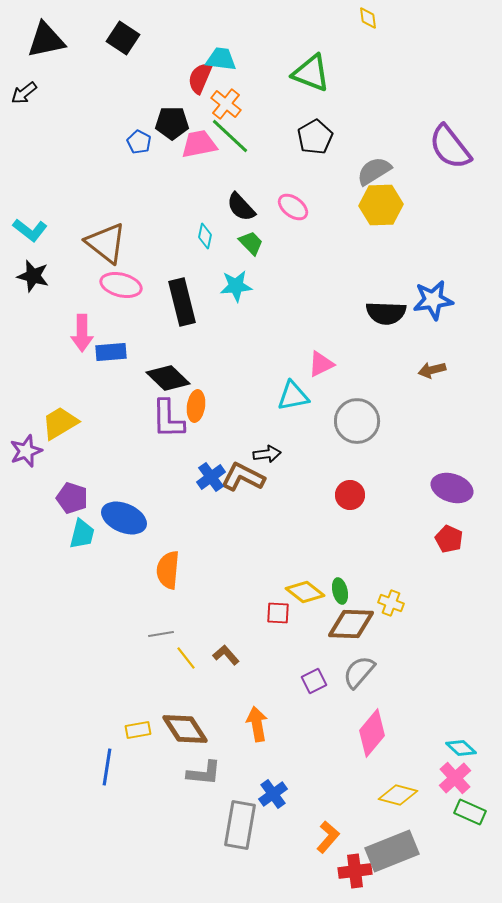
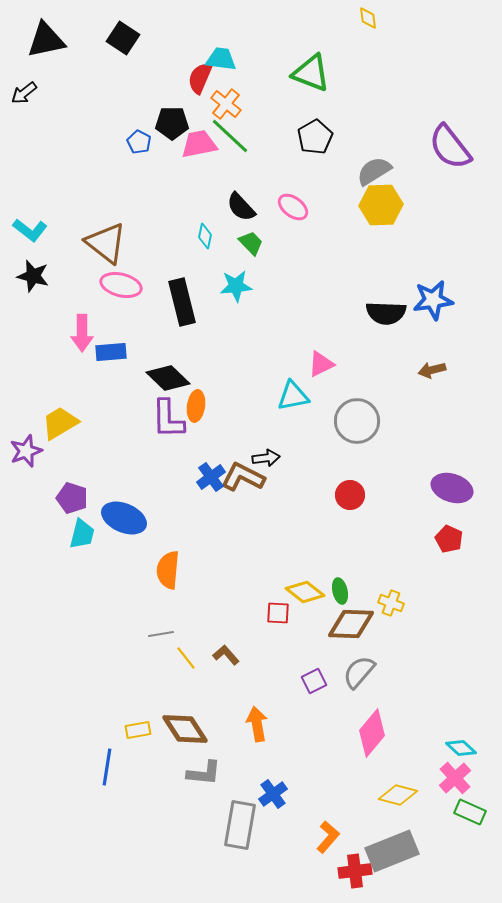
black arrow at (267, 454): moved 1 px left, 4 px down
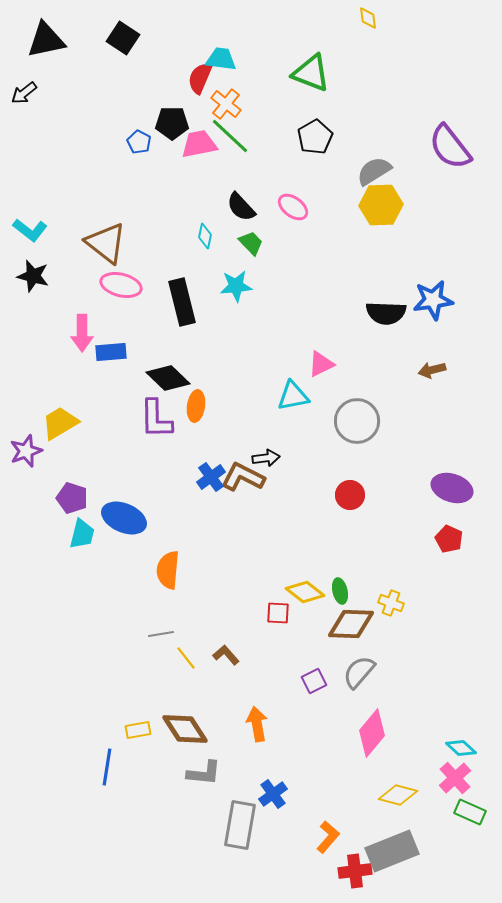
purple L-shape at (168, 419): moved 12 px left
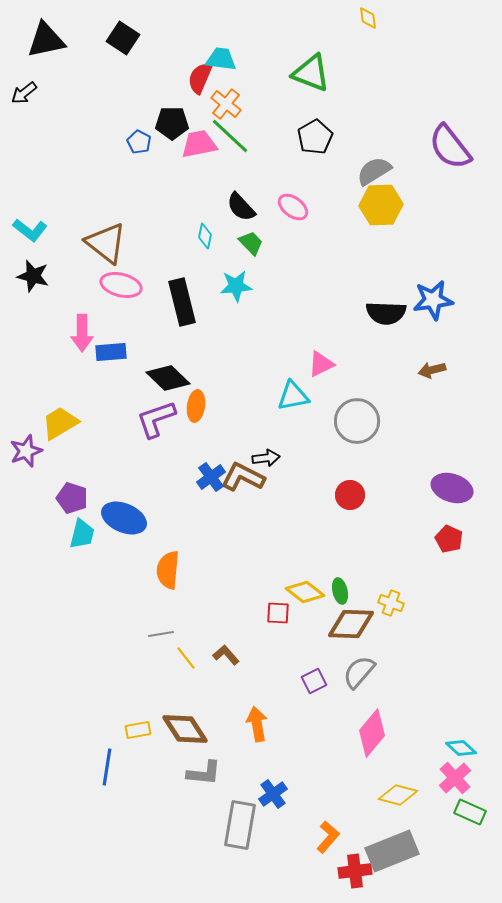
purple L-shape at (156, 419): rotated 72 degrees clockwise
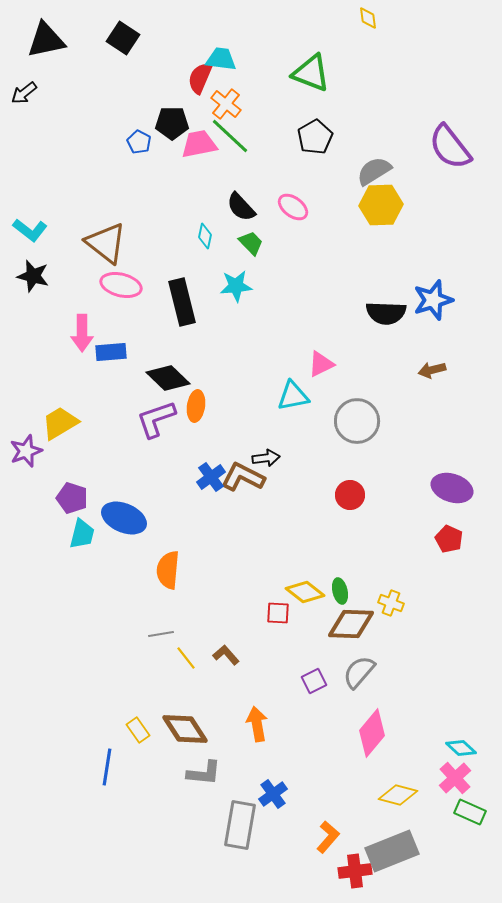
blue star at (433, 300): rotated 9 degrees counterclockwise
yellow rectangle at (138, 730): rotated 65 degrees clockwise
